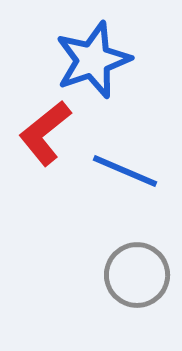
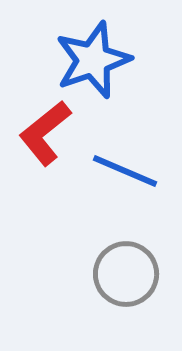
gray circle: moved 11 px left, 1 px up
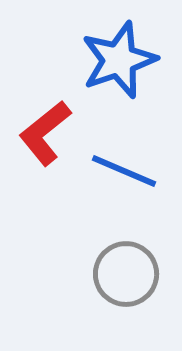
blue star: moved 26 px right
blue line: moved 1 px left
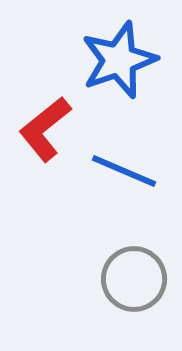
red L-shape: moved 4 px up
gray circle: moved 8 px right, 5 px down
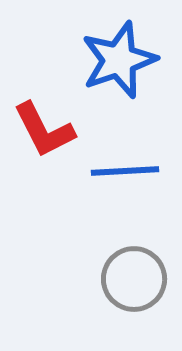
red L-shape: moved 1 px left, 1 px down; rotated 78 degrees counterclockwise
blue line: moved 1 px right; rotated 26 degrees counterclockwise
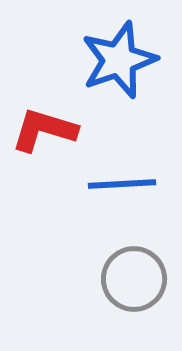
red L-shape: rotated 134 degrees clockwise
blue line: moved 3 px left, 13 px down
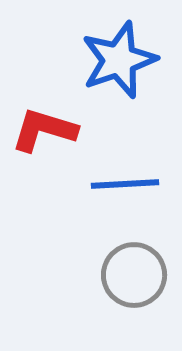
blue line: moved 3 px right
gray circle: moved 4 px up
